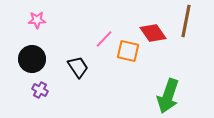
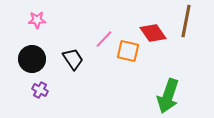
black trapezoid: moved 5 px left, 8 px up
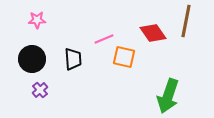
pink line: rotated 24 degrees clockwise
orange square: moved 4 px left, 6 px down
black trapezoid: rotated 30 degrees clockwise
purple cross: rotated 21 degrees clockwise
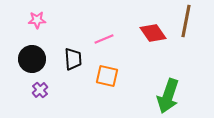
orange square: moved 17 px left, 19 px down
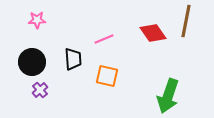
black circle: moved 3 px down
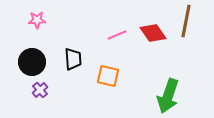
pink line: moved 13 px right, 4 px up
orange square: moved 1 px right
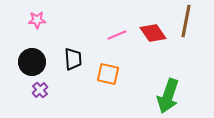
orange square: moved 2 px up
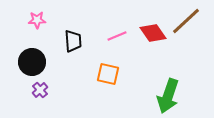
brown line: rotated 36 degrees clockwise
pink line: moved 1 px down
black trapezoid: moved 18 px up
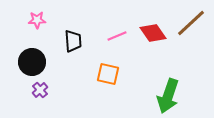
brown line: moved 5 px right, 2 px down
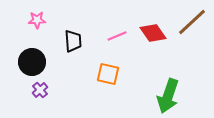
brown line: moved 1 px right, 1 px up
